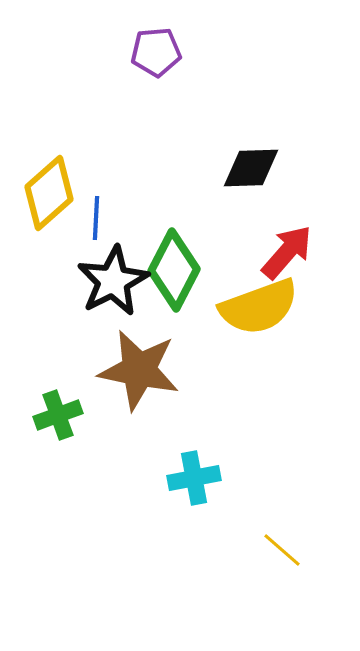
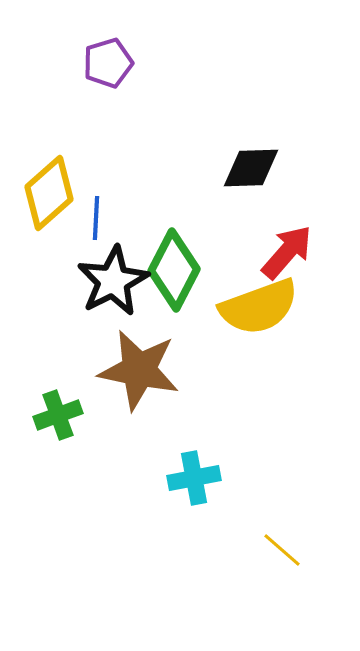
purple pentagon: moved 48 px left, 11 px down; rotated 12 degrees counterclockwise
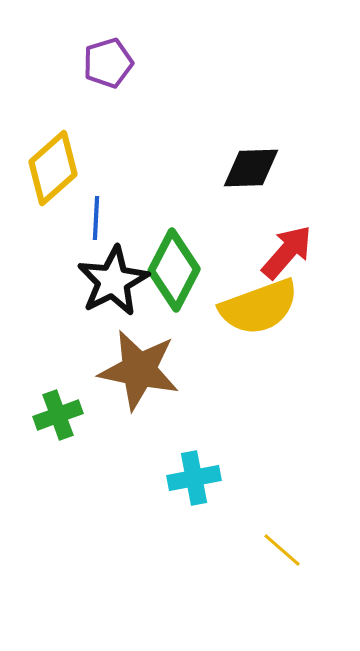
yellow diamond: moved 4 px right, 25 px up
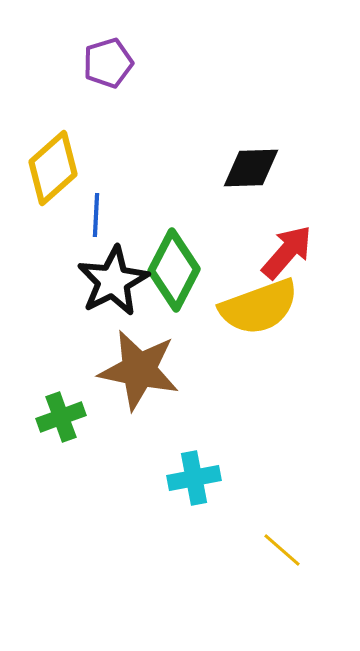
blue line: moved 3 px up
green cross: moved 3 px right, 2 px down
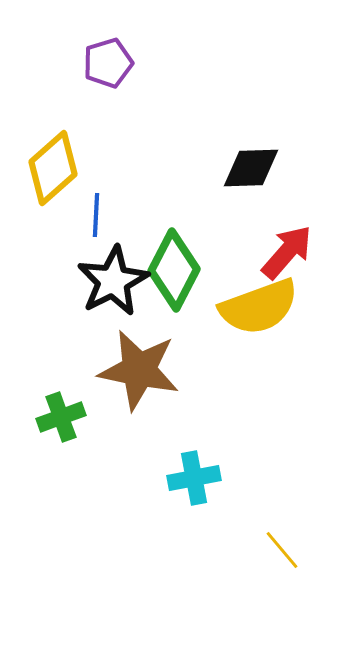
yellow line: rotated 9 degrees clockwise
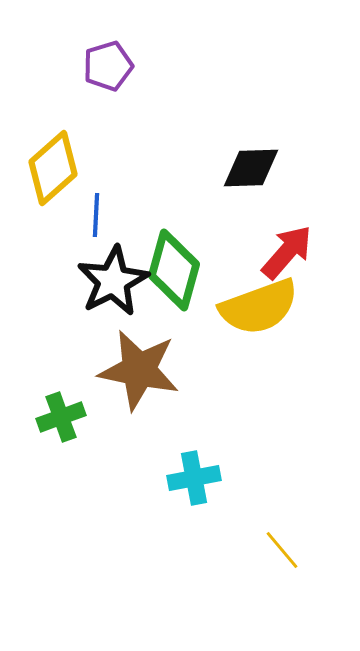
purple pentagon: moved 3 px down
green diamond: rotated 12 degrees counterclockwise
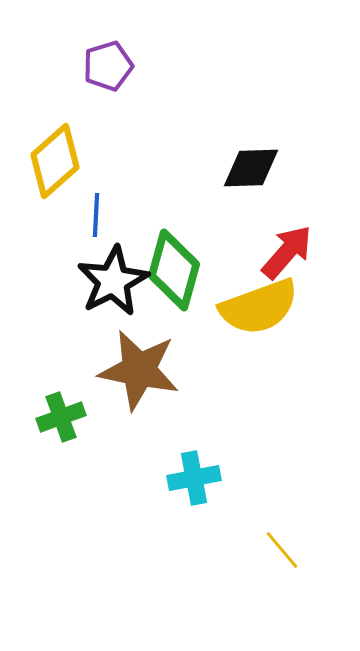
yellow diamond: moved 2 px right, 7 px up
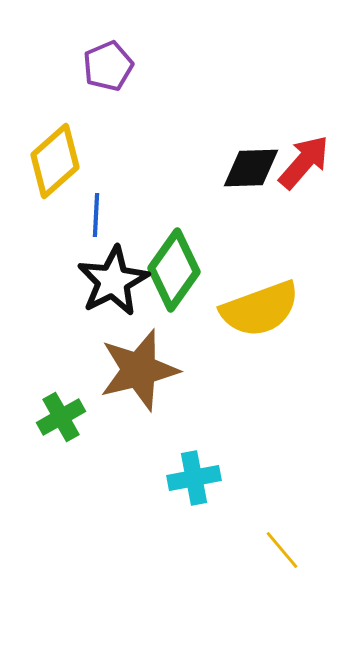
purple pentagon: rotated 6 degrees counterclockwise
red arrow: moved 17 px right, 90 px up
green diamond: rotated 20 degrees clockwise
yellow semicircle: moved 1 px right, 2 px down
brown star: rotated 26 degrees counterclockwise
green cross: rotated 9 degrees counterclockwise
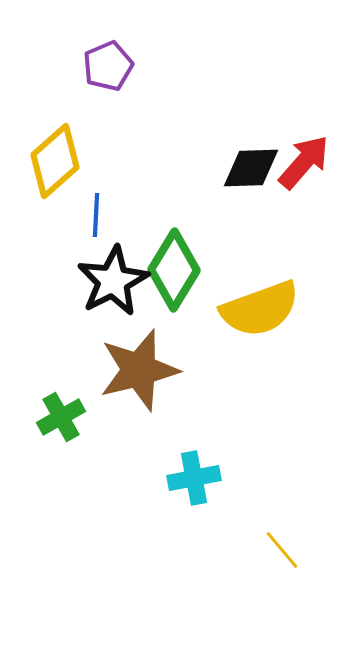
green diamond: rotated 4 degrees counterclockwise
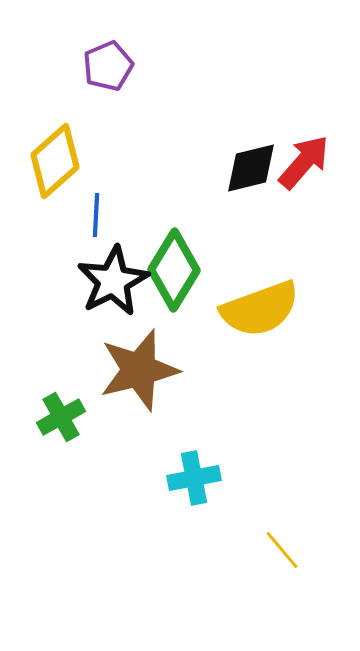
black diamond: rotated 12 degrees counterclockwise
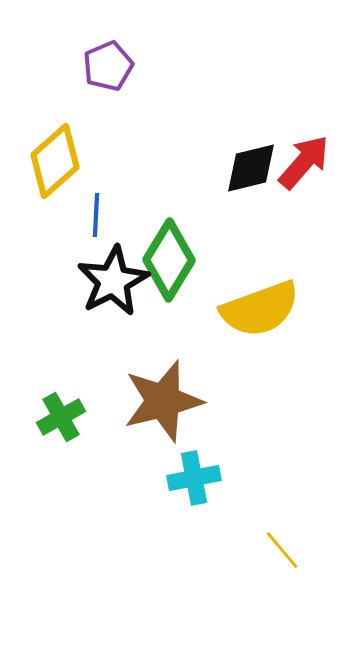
green diamond: moved 5 px left, 10 px up
brown star: moved 24 px right, 31 px down
